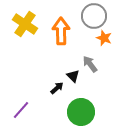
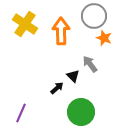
purple line: moved 3 px down; rotated 18 degrees counterclockwise
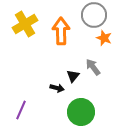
gray circle: moved 1 px up
yellow cross: rotated 25 degrees clockwise
gray arrow: moved 3 px right, 3 px down
black triangle: rotated 24 degrees clockwise
black arrow: rotated 56 degrees clockwise
purple line: moved 3 px up
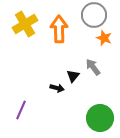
orange arrow: moved 2 px left, 2 px up
green circle: moved 19 px right, 6 px down
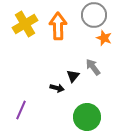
orange arrow: moved 1 px left, 3 px up
green circle: moved 13 px left, 1 px up
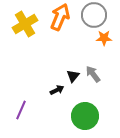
orange arrow: moved 2 px right, 9 px up; rotated 24 degrees clockwise
orange star: rotated 21 degrees counterclockwise
gray arrow: moved 7 px down
black arrow: moved 2 px down; rotated 40 degrees counterclockwise
green circle: moved 2 px left, 1 px up
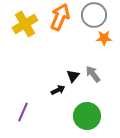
black arrow: moved 1 px right
purple line: moved 2 px right, 2 px down
green circle: moved 2 px right
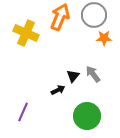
yellow cross: moved 1 px right, 9 px down; rotated 35 degrees counterclockwise
